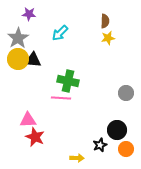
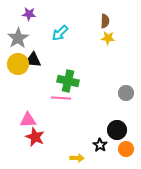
yellow star: rotated 16 degrees clockwise
yellow circle: moved 5 px down
black star: rotated 16 degrees counterclockwise
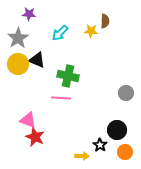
yellow star: moved 17 px left, 7 px up
black triangle: moved 4 px right; rotated 18 degrees clockwise
green cross: moved 5 px up
pink triangle: rotated 24 degrees clockwise
orange circle: moved 1 px left, 3 px down
yellow arrow: moved 5 px right, 2 px up
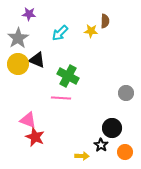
green cross: rotated 15 degrees clockwise
black circle: moved 5 px left, 2 px up
black star: moved 1 px right
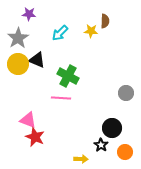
yellow arrow: moved 1 px left, 3 px down
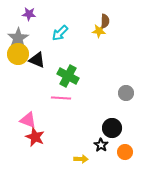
yellow star: moved 8 px right
yellow circle: moved 10 px up
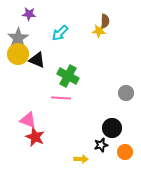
black star: rotated 24 degrees clockwise
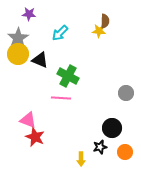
black triangle: moved 3 px right
black star: moved 1 px left, 2 px down
yellow arrow: rotated 88 degrees clockwise
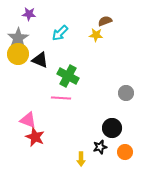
brown semicircle: rotated 112 degrees counterclockwise
yellow star: moved 3 px left, 4 px down
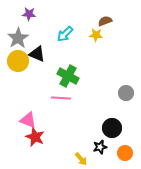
cyan arrow: moved 5 px right, 1 px down
yellow circle: moved 7 px down
black triangle: moved 3 px left, 6 px up
orange circle: moved 1 px down
yellow arrow: rotated 40 degrees counterclockwise
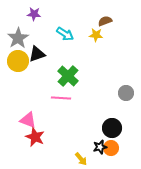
purple star: moved 5 px right
cyan arrow: rotated 102 degrees counterclockwise
black triangle: rotated 42 degrees counterclockwise
green cross: rotated 15 degrees clockwise
orange circle: moved 14 px left, 5 px up
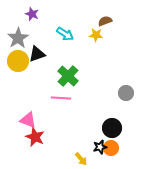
purple star: moved 2 px left; rotated 16 degrees clockwise
